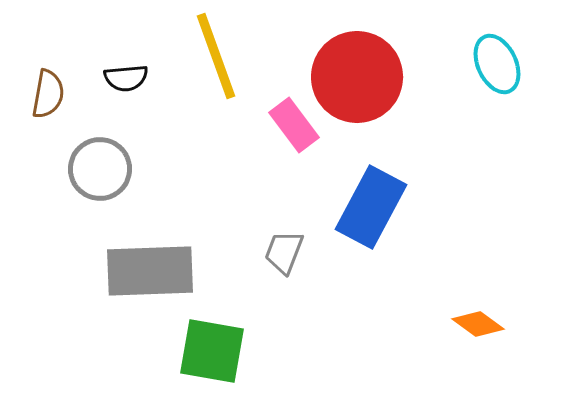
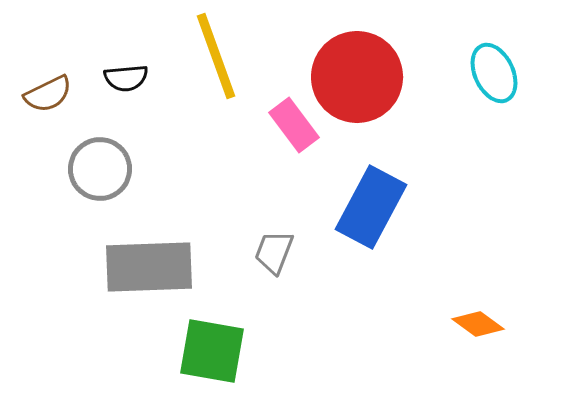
cyan ellipse: moved 3 px left, 9 px down
brown semicircle: rotated 54 degrees clockwise
gray trapezoid: moved 10 px left
gray rectangle: moved 1 px left, 4 px up
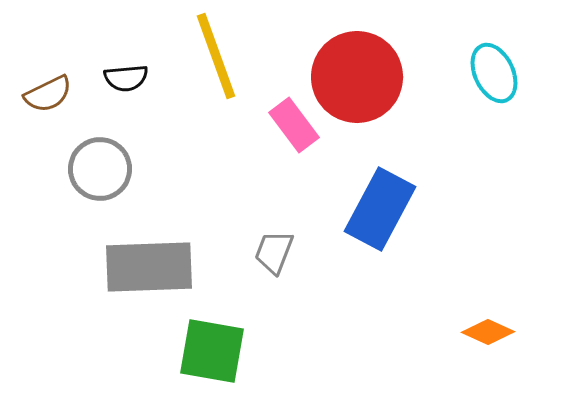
blue rectangle: moved 9 px right, 2 px down
orange diamond: moved 10 px right, 8 px down; rotated 12 degrees counterclockwise
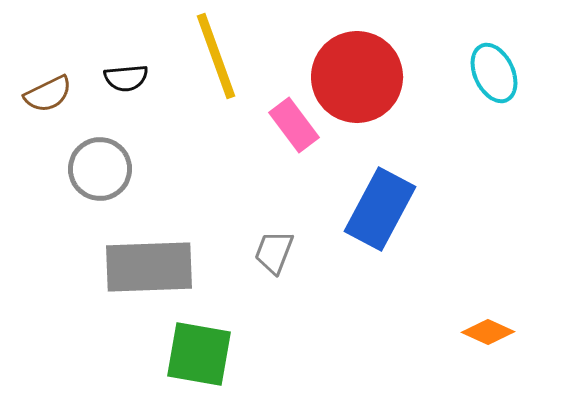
green square: moved 13 px left, 3 px down
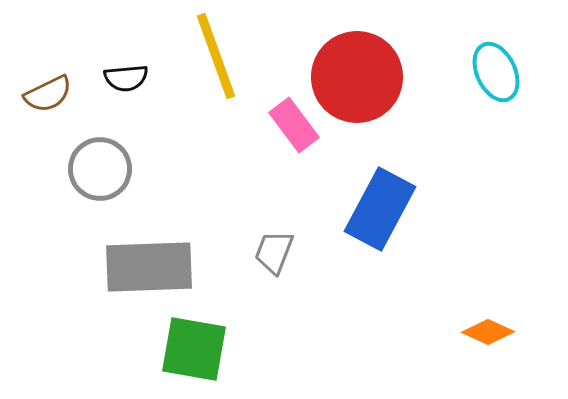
cyan ellipse: moved 2 px right, 1 px up
green square: moved 5 px left, 5 px up
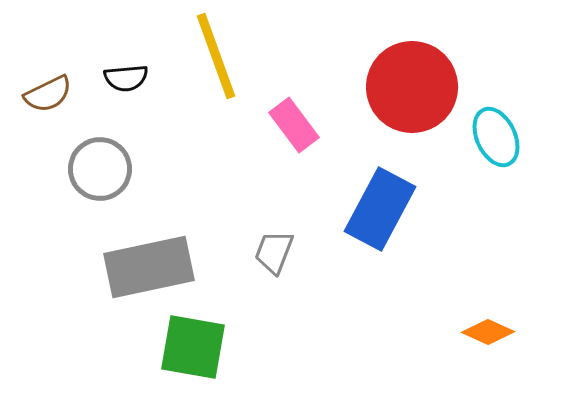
cyan ellipse: moved 65 px down
red circle: moved 55 px right, 10 px down
gray rectangle: rotated 10 degrees counterclockwise
green square: moved 1 px left, 2 px up
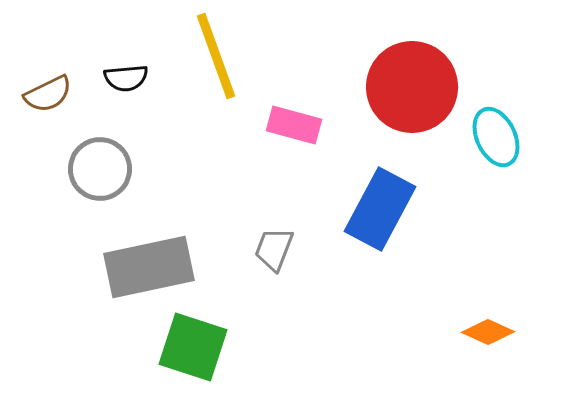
pink rectangle: rotated 38 degrees counterclockwise
gray trapezoid: moved 3 px up
green square: rotated 8 degrees clockwise
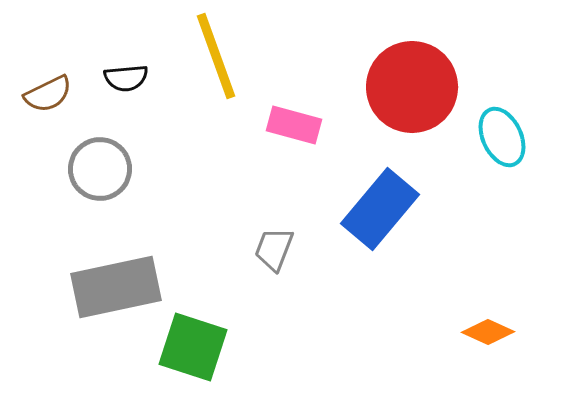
cyan ellipse: moved 6 px right
blue rectangle: rotated 12 degrees clockwise
gray rectangle: moved 33 px left, 20 px down
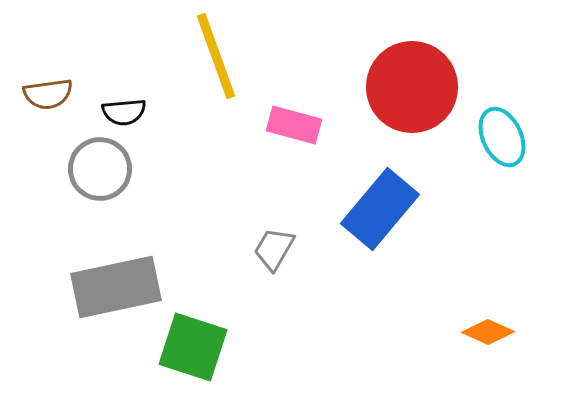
black semicircle: moved 2 px left, 34 px down
brown semicircle: rotated 18 degrees clockwise
gray trapezoid: rotated 9 degrees clockwise
